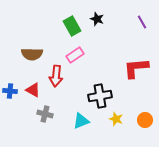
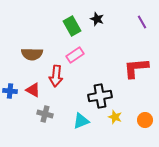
yellow star: moved 1 px left, 2 px up
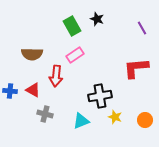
purple line: moved 6 px down
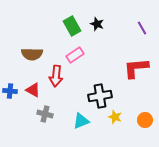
black star: moved 5 px down
